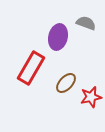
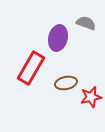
purple ellipse: moved 1 px down
brown ellipse: rotated 35 degrees clockwise
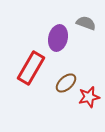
brown ellipse: rotated 30 degrees counterclockwise
red star: moved 2 px left
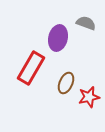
brown ellipse: rotated 25 degrees counterclockwise
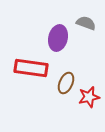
red rectangle: rotated 68 degrees clockwise
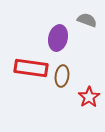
gray semicircle: moved 1 px right, 3 px up
brown ellipse: moved 4 px left, 7 px up; rotated 15 degrees counterclockwise
red star: rotated 20 degrees counterclockwise
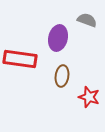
red rectangle: moved 11 px left, 9 px up
red star: rotated 20 degrees counterclockwise
